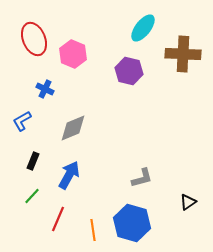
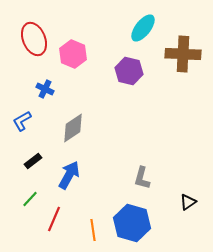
gray diamond: rotated 12 degrees counterclockwise
black rectangle: rotated 30 degrees clockwise
gray L-shape: rotated 120 degrees clockwise
green line: moved 2 px left, 3 px down
red line: moved 4 px left
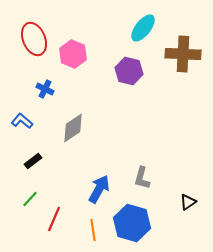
blue L-shape: rotated 70 degrees clockwise
blue arrow: moved 30 px right, 14 px down
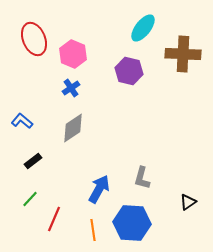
blue cross: moved 26 px right, 1 px up; rotated 30 degrees clockwise
blue hexagon: rotated 12 degrees counterclockwise
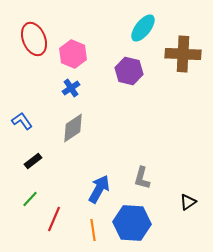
blue L-shape: rotated 15 degrees clockwise
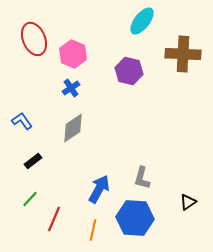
cyan ellipse: moved 1 px left, 7 px up
blue hexagon: moved 3 px right, 5 px up
orange line: rotated 20 degrees clockwise
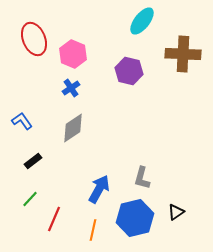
black triangle: moved 12 px left, 10 px down
blue hexagon: rotated 18 degrees counterclockwise
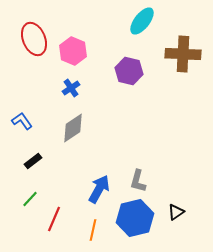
pink hexagon: moved 3 px up
gray L-shape: moved 4 px left, 3 px down
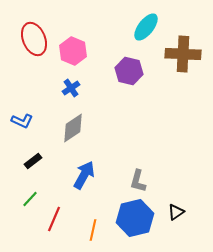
cyan ellipse: moved 4 px right, 6 px down
blue L-shape: rotated 150 degrees clockwise
blue arrow: moved 15 px left, 14 px up
